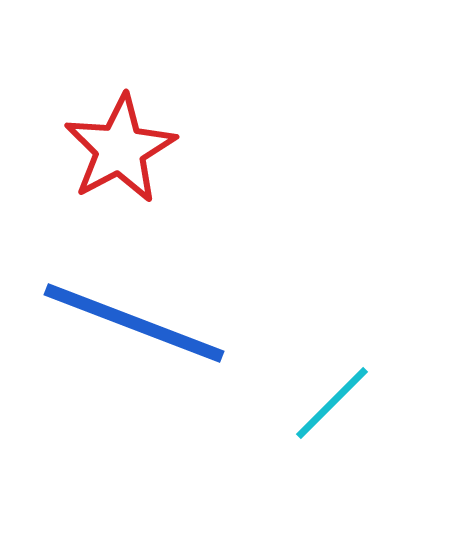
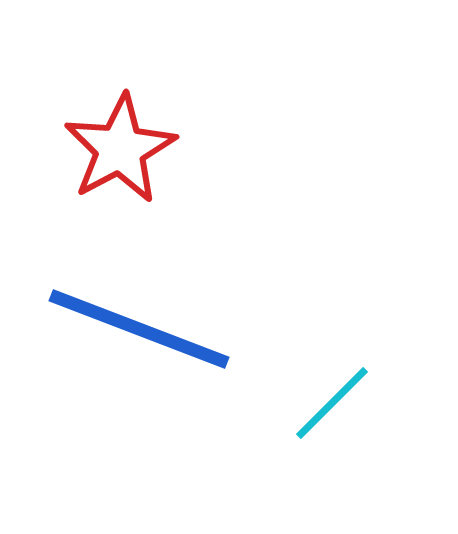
blue line: moved 5 px right, 6 px down
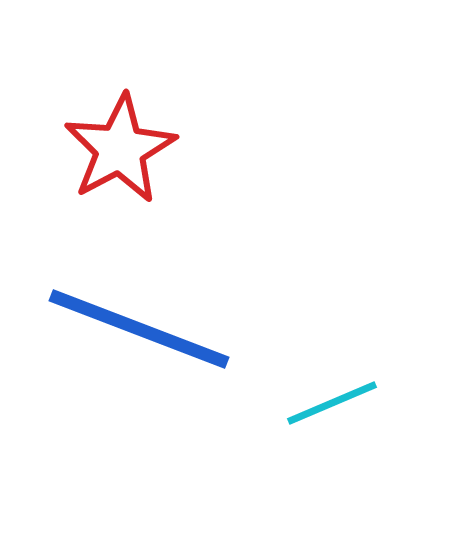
cyan line: rotated 22 degrees clockwise
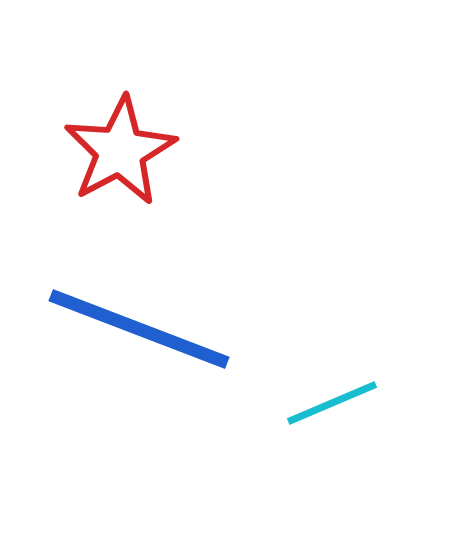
red star: moved 2 px down
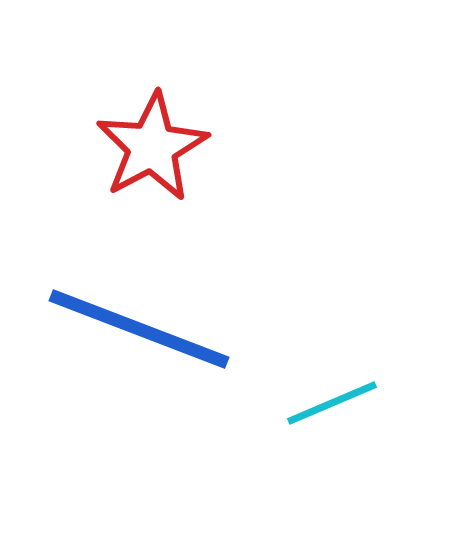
red star: moved 32 px right, 4 px up
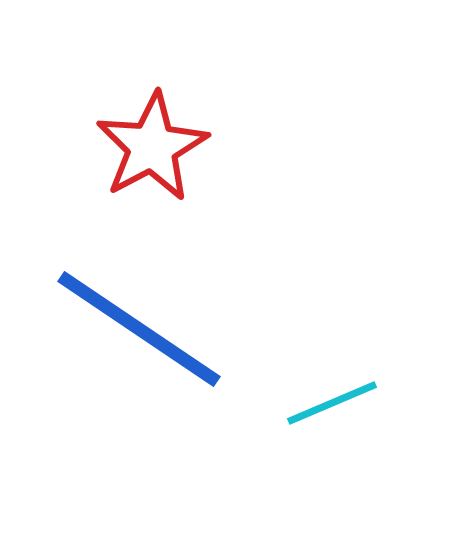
blue line: rotated 13 degrees clockwise
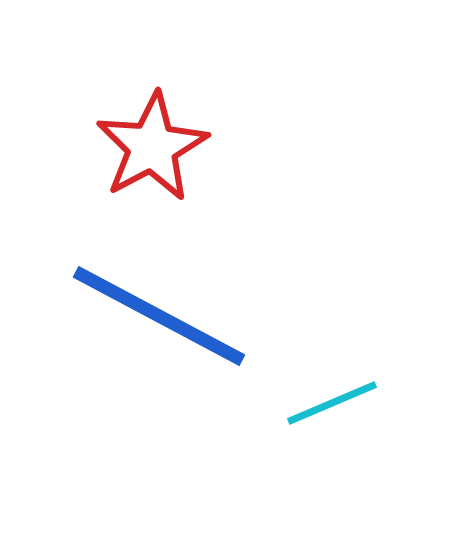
blue line: moved 20 px right, 13 px up; rotated 6 degrees counterclockwise
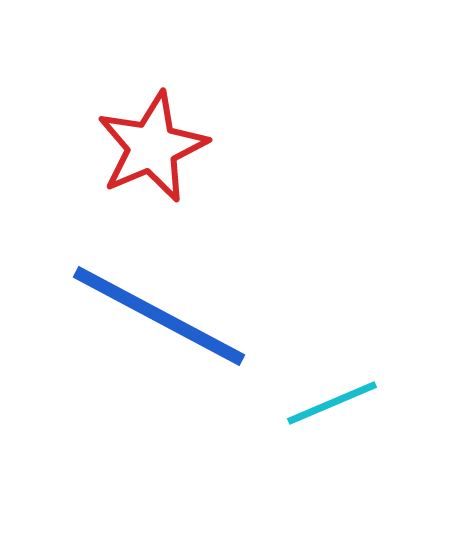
red star: rotated 5 degrees clockwise
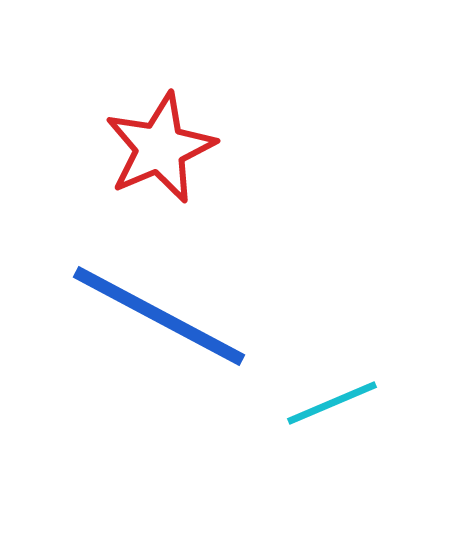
red star: moved 8 px right, 1 px down
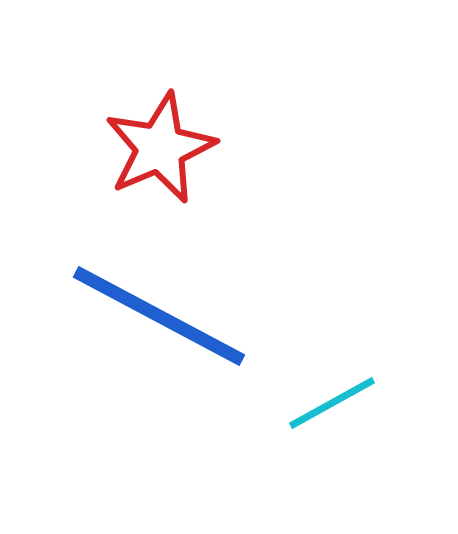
cyan line: rotated 6 degrees counterclockwise
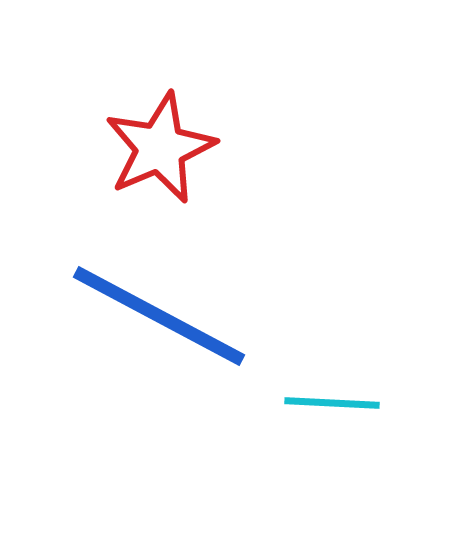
cyan line: rotated 32 degrees clockwise
